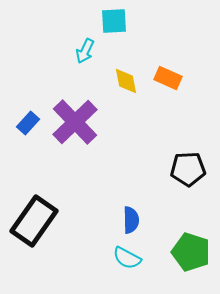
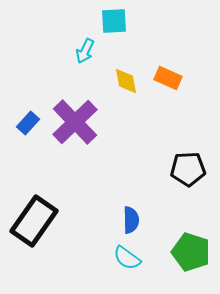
cyan semicircle: rotated 8 degrees clockwise
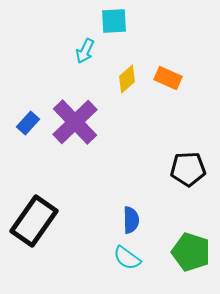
yellow diamond: moved 1 px right, 2 px up; rotated 60 degrees clockwise
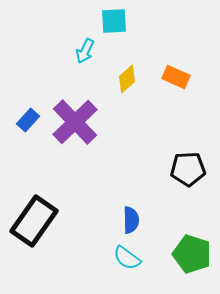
orange rectangle: moved 8 px right, 1 px up
blue rectangle: moved 3 px up
green pentagon: moved 1 px right, 2 px down
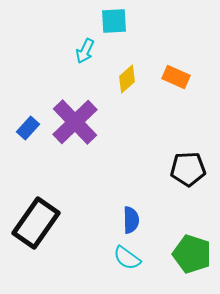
blue rectangle: moved 8 px down
black rectangle: moved 2 px right, 2 px down
